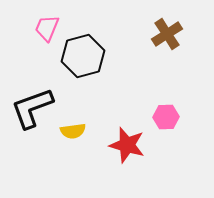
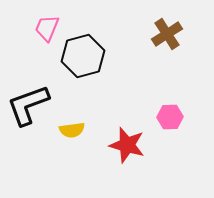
black L-shape: moved 4 px left, 3 px up
pink hexagon: moved 4 px right
yellow semicircle: moved 1 px left, 1 px up
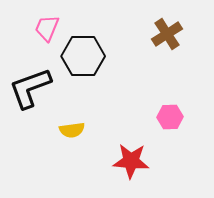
black hexagon: rotated 15 degrees clockwise
black L-shape: moved 2 px right, 17 px up
red star: moved 4 px right, 16 px down; rotated 12 degrees counterclockwise
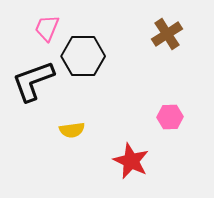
black L-shape: moved 3 px right, 7 px up
red star: rotated 21 degrees clockwise
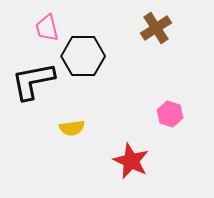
pink trapezoid: rotated 36 degrees counterclockwise
brown cross: moved 11 px left, 6 px up
black L-shape: rotated 9 degrees clockwise
pink hexagon: moved 3 px up; rotated 20 degrees clockwise
yellow semicircle: moved 2 px up
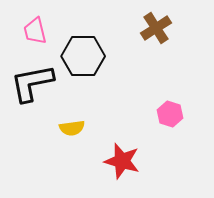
pink trapezoid: moved 12 px left, 3 px down
black L-shape: moved 1 px left, 2 px down
red star: moved 9 px left; rotated 9 degrees counterclockwise
